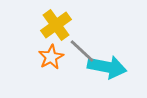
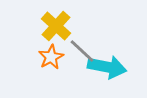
yellow cross: moved 1 px down; rotated 12 degrees counterclockwise
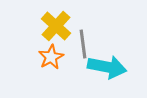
gray line: moved 1 px right, 7 px up; rotated 40 degrees clockwise
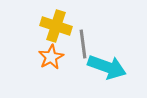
yellow cross: rotated 24 degrees counterclockwise
cyan arrow: rotated 9 degrees clockwise
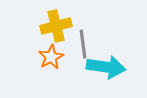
yellow cross: rotated 32 degrees counterclockwise
cyan arrow: moved 1 px left; rotated 12 degrees counterclockwise
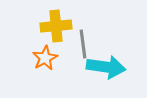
yellow cross: rotated 8 degrees clockwise
orange star: moved 6 px left, 1 px down
